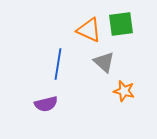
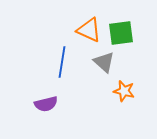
green square: moved 9 px down
blue line: moved 4 px right, 2 px up
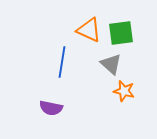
gray triangle: moved 7 px right, 2 px down
purple semicircle: moved 5 px right, 4 px down; rotated 25 degrees clockwise
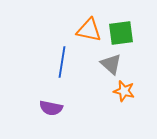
orange triangle: rotated 12 degrees counterclockwise
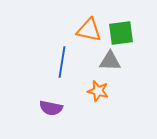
gray triangle: moved 1 px left, 3 px up; rotated 40 degrees counterclockwise
orange star: moved 26 px left
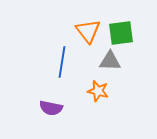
orange triangle: moved 1 px left, 1 px down; rotated 40 degrees clockwise
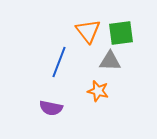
blue line: moved 3 px left; rotated 12 degrees clockwise
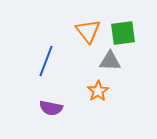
green square: moved 2 px right
blue line: moved 13 px left, 1 px up
orange star: rotated 25 degrees clockwise
